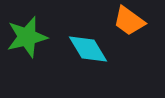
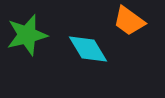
green star: moved 2 px up
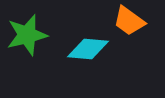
cyan diamond: rotated 54 degrees counterclockwise
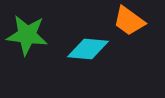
green star: rotated 21 degrees clockwise
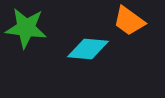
green star: moved 1 px left, 7 px up
